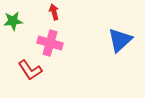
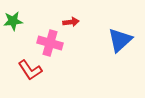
red arrow: moved 17 px right, 10 px down; rotated 98 degrees clockwise
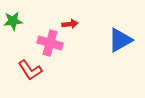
red arrow: moved 1 px left, 2 px down
blue triangle: rotated 12 degrees clockwise
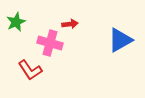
green star: moved 3 px right, 1 px down; rotated 18 degrees counterclockwise
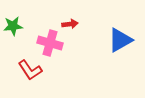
green star: moved 3 px left, 4 px down; rotated 18 degrees clockwise
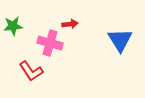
blue triangle: rotated 32 degrees counterclockwise
red L-shape: moved 1 px right, 1 px down
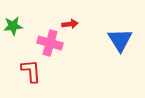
red L-shape: rotated 150 degrees counterclockwise
